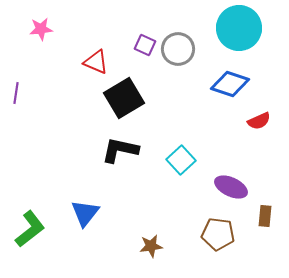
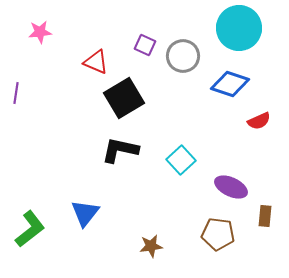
pink star: moved 1 px left, 3 px down
gray circle: moved 5 px right, 7 px down
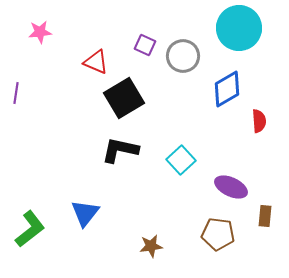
blue diamond: moved 3 px left, 5 px down; rotated 48 degrees counterclockwise
red semicircle: rotated 70 degrees counterclockwise
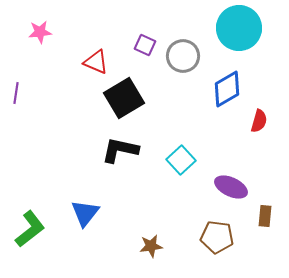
red semicircle: rotated 20 degrees clockwise
brown pentagon: moved 1 px left, 3 px down
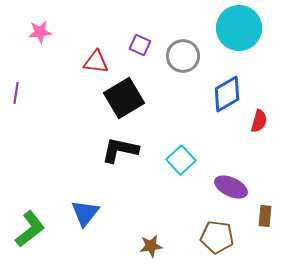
purple square: moved 5 px left
red triangle: rotated 16 degrees counterclockwise
blue diamond: moved 5 px down
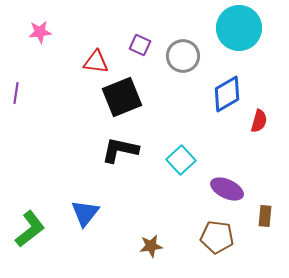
black square: moved 2 px left, 1 px up; rotated 9 degrees clockwise
purple ellipse: moved 4 px left, 2 px down
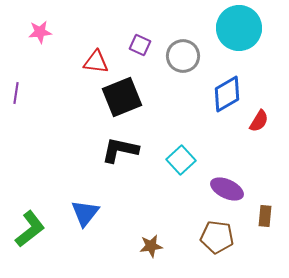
red semicircle: rotated 15 degrees clockwise
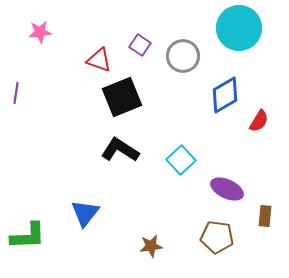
purple square: rotated 10 degrees clockwise
red triangle: moved 3 px right, 2 px up; rotated 12 degrees clockwise
blue diamond: moved 2 px left, 1 px down
black L-shape: rotated 21 degrees clockwise
green L-shape: moved 2 px left, 7 px down; rotated 36 degrees clockwise
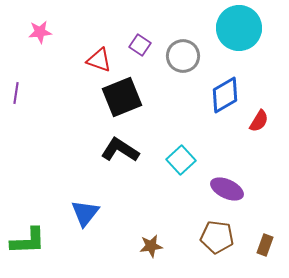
brown rectangle: moved 29 px down; rotated 15 degrees clockwise
green L-shape: moved 5 px down
